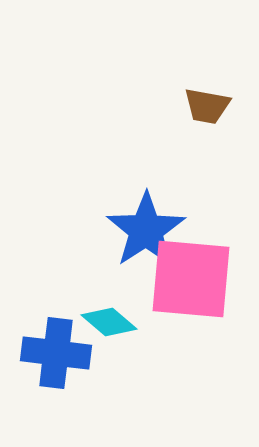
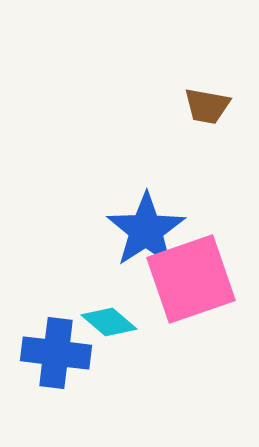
pink square: rotated 24 degrees counterclockwise
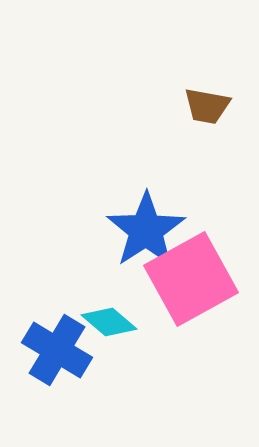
pink square: rotated 10 degrees counterclockwise
blue cross: moved 1 px right, 3 px up; rotated 24 degrees clockwise
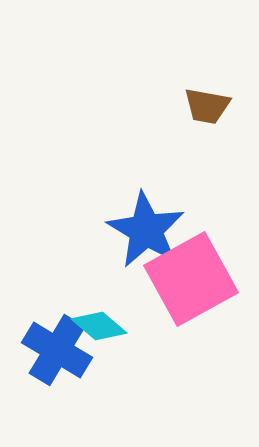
blue star: rotated 8 degrees counterclockwise
cyan diamond: moved 10 px left, 4 px down
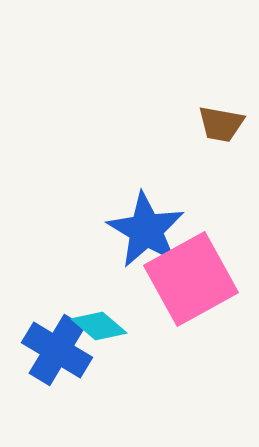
brown trapezoid: moved 14 px right, 18 px down
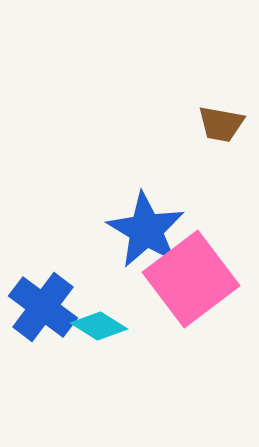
pink square: rotated 8 degrees counterclockwise
cyan diamond: rotated 8 degrees counterclockwise
blue cross: moved 14 px left, 43 px up; rotated 6 degrees clockwise
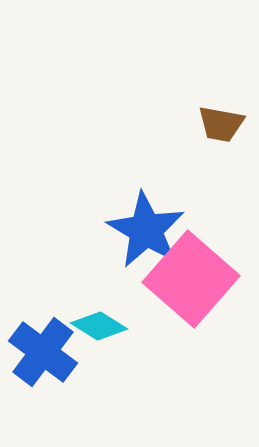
pink square: rotated 12 degrees counterclockwise
blue cross: moved 45 px down
